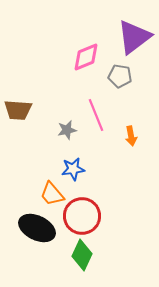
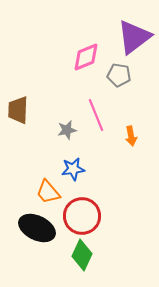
gray pentagon: moved 1 px left, 1 px up
brown trapezoid: rotated 88 degrees clockwise
orange trapezoid: moved 4 px left, 2 px up
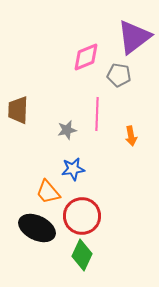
pink line: moved 1 px right, 1 px up; rotated 24 degrees clockwise
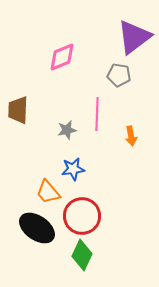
pink diamond: moved 24 px left
black ellipse: rotated 9 degrees clockwise
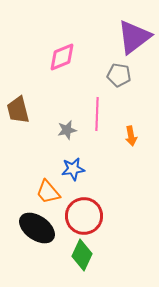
brown trapezoid: rotated 16 degrees counterclockwise
red circle: moved 2 px right
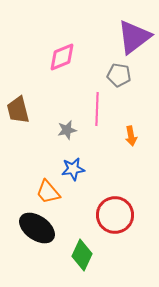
pink line: moved 5 px up
red circle: moved 31 px right, 1 px up
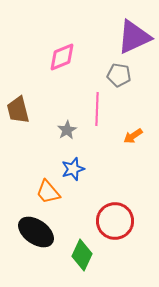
purple triangle: rotated 12 degrees clockwise
gray star: rotated 18 degrees counterclockwise
orange arrow: moved 2 px right; rotated 66 degrees clockwise
blue star: rotated 10 degrees counterclockwise
red circle: moved 6 px down
black ellipse: moved 1 px left, 4 px down
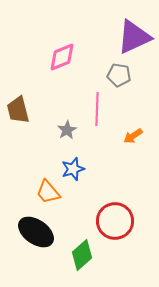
green diamond: rotated 24 degrees clockwise
